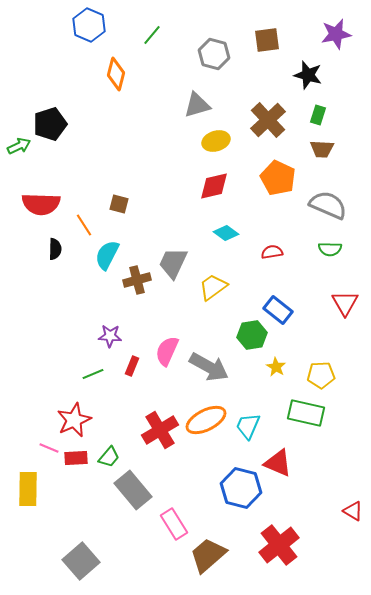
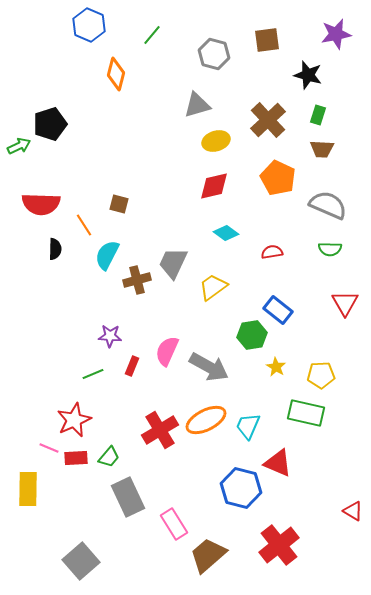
gray rectangle at (133, 490): moved 5 px left, 7 px down; rotated 15 degrees clockwise
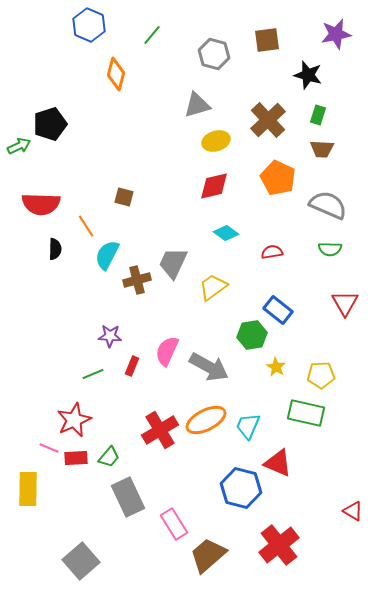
brown square at (119, 204): moved 5 px right, 7 px up
orange line at (84, 225): moved 2 px right, 1 px down
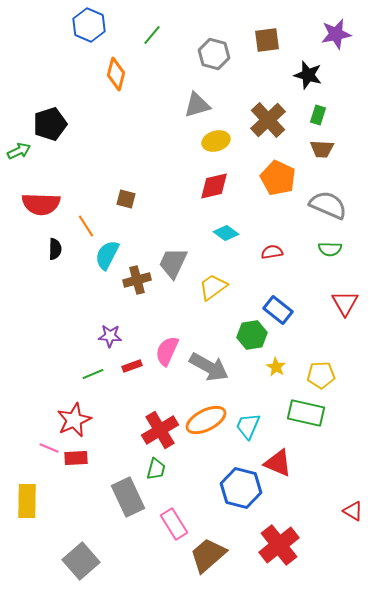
green arrow at (19, 146): moved 5 px down
brown square at (124, 197): moved 2 px right, 2 px down
red rectangle at (132, 366): rotated 48 degrees clockwise
green trapezoid at (109, 457): moved 47 px right, 12 px down; rotated 25 degrees counterclockwise
yellow rectangle at (28, 489): moved 1 px left, 12 px down
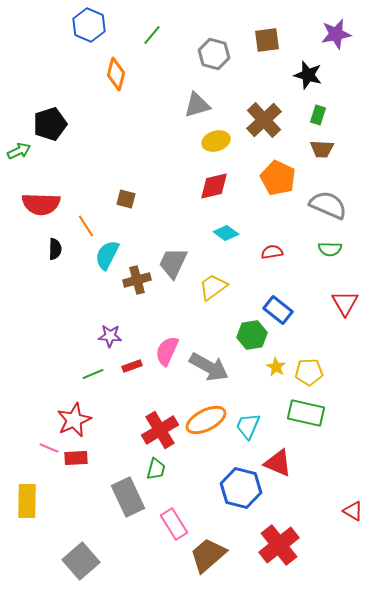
brown cross at (268, 120): moved 4 px left
yellow pentagon at (321, 375): moved 12 px left, 3 px up
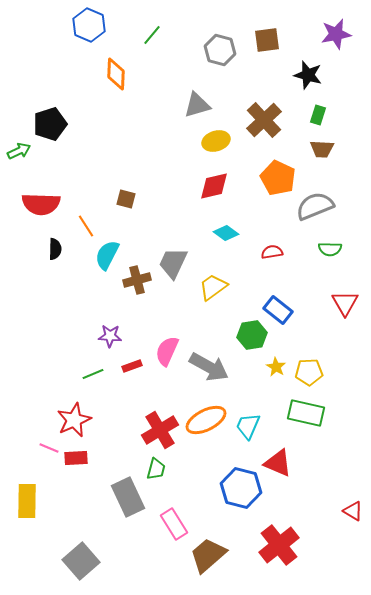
gray hexagon at (214, 54): moved 6 px right, 4 px up
orange diamond at (116, 74): rotated 12 degrees counterclockwise
gray semicircle at (328, 205): moved 13 px left, 1 px down; rotated 45 degrees counterclockwise
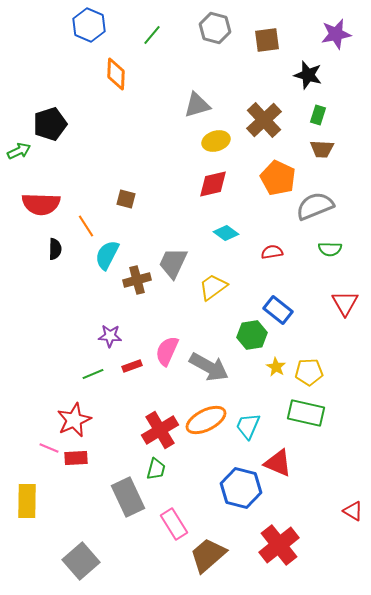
gray hexagon at (220, 50): moved 5 px left, 22 px up
red diamond at (214, 186): moved 1 px left, 2 px up
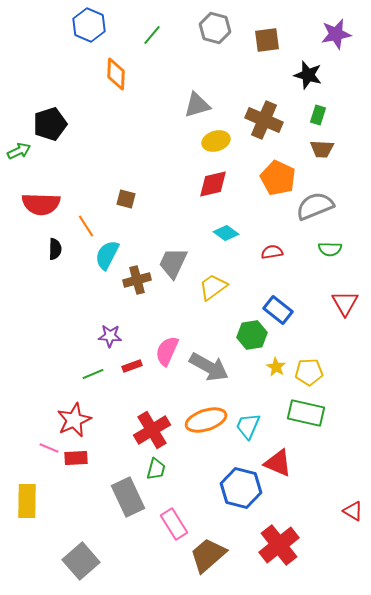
brown cross at (264, 120): rotated 24 degrees counterclockwise
orange ellipse at (206, 420): rotated 9 degrees clockwise
red cross at (160, 430): moved 8 px left
